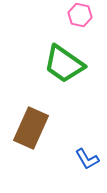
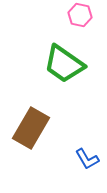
brown rectangle: rotated 6 degrees clockwise
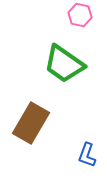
brown rectangle: moved 5 px up
blue L-shape: moved 4 px up; rotated 50 degrees clockwise
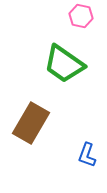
pink hexagon: moved 1 px right, 1 px down
